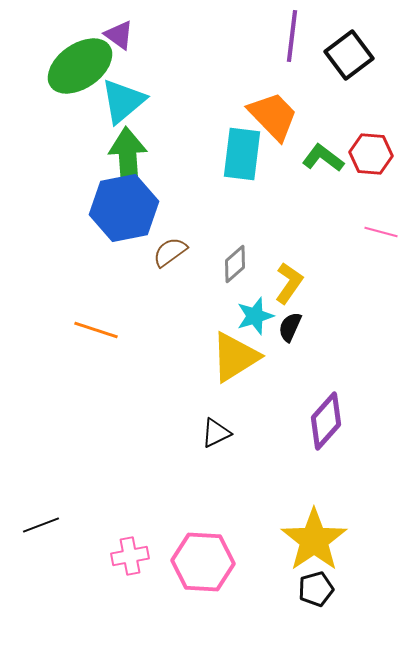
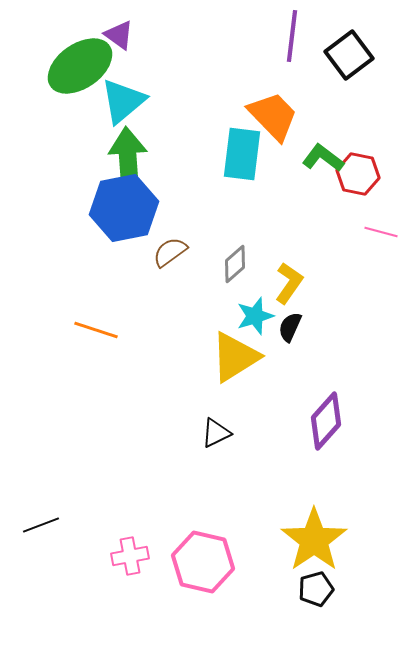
red hexagon: moved 13 px left, 20 px down; rotated 6 degrees clockwise
pink hexagon: rotated 10 degrees clockwise
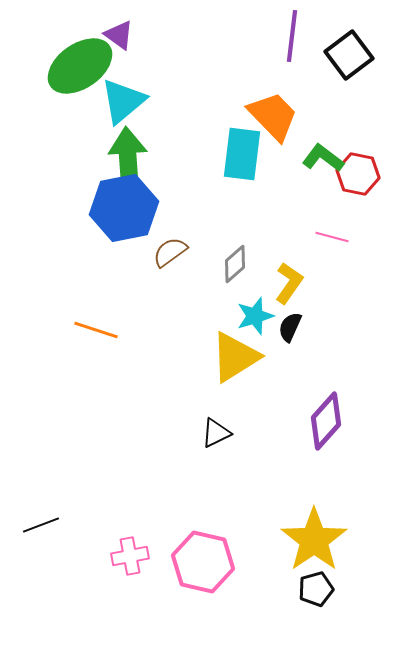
pink line: moved 49 px left, 5 px down
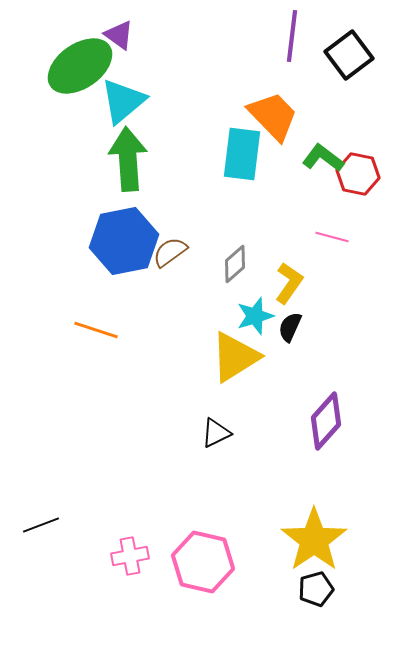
blue hexagon: moved 33 px down
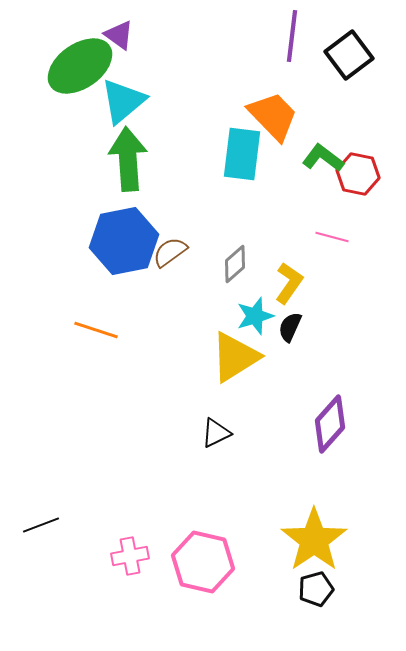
purple diamond: moved 4 px right, 3 px down
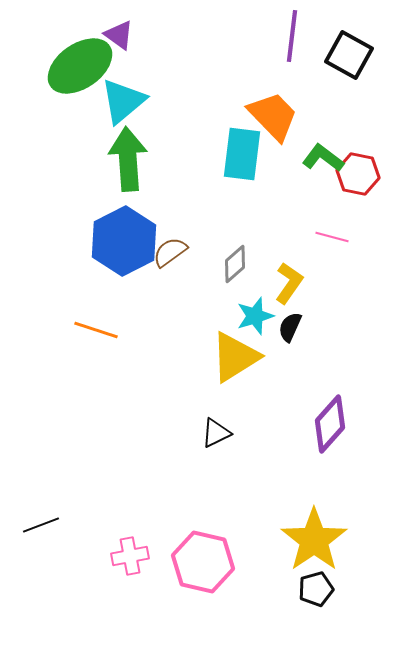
black square: rotated 24 degrees counterclockwise
blue hexagon: rotated 16 degrees counterclockwise
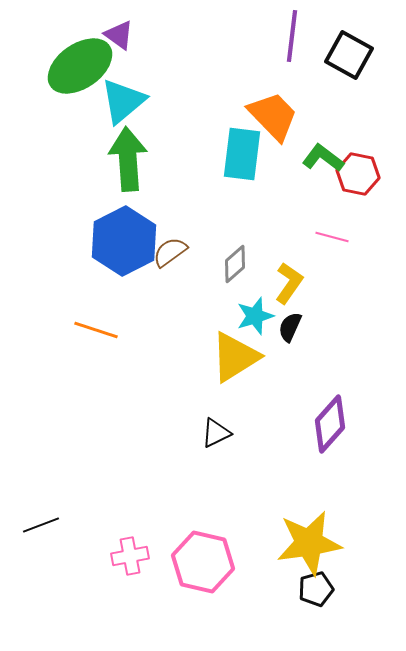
yellow star: moved 5 px left, 3 px down; rotated 26 degrees clockwise
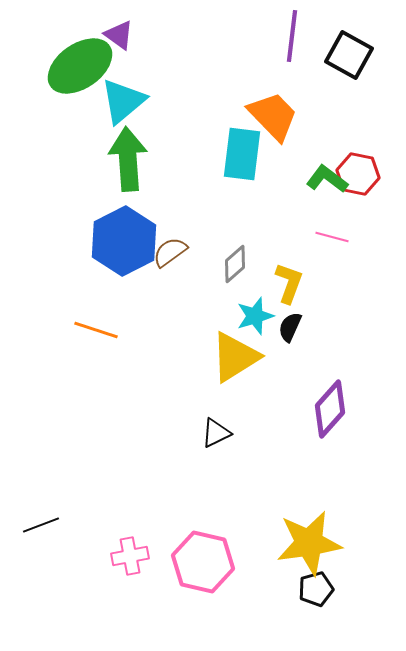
green L-shape: moved 4 px right, 21 px down
yellow L-shape: rotated 15 degrees counterclockwise
purple diamond: moved 15 px up
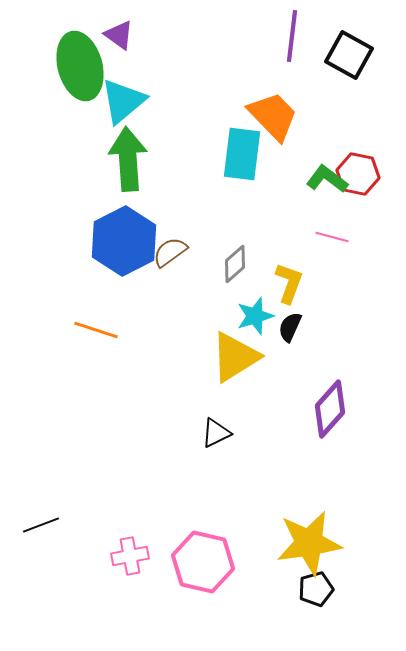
green ellipse: rotated 70 degrees counterclockwise
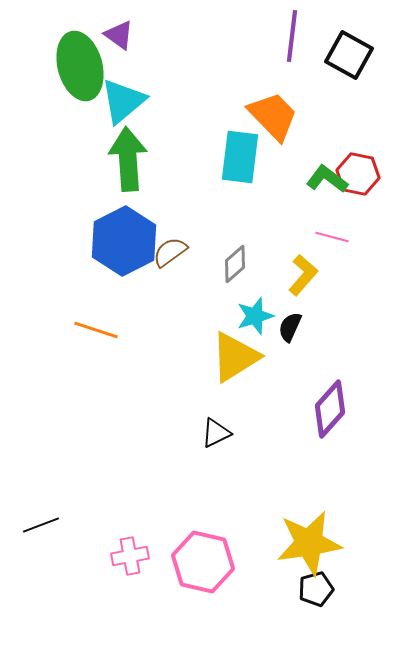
cyan rectangle: moved 2 px left, 3 px down
yellow L-shape: moved 14 px right, 8 px up; rotated 21 degrees clockwise
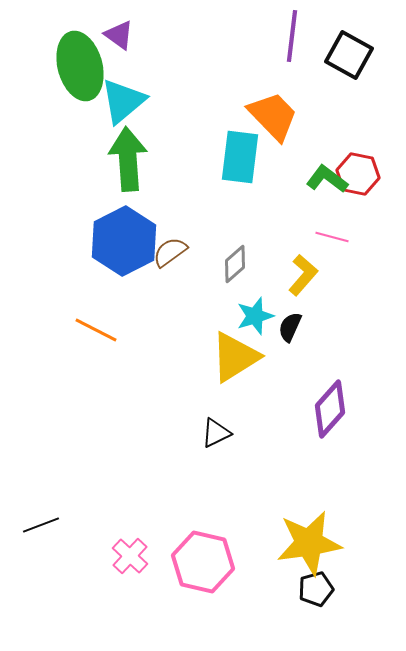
orange line: rotated 9 degrees clockwise
pink cross: rotated 36 degrees counterclockwise
